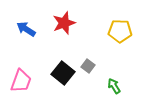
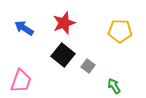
blue arrow: moved 2 px left, 1 px up
black square: moved 18 px up
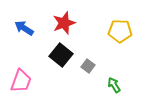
black square: moved 2 px left
green arrow: moved 1 px up
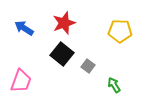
black square: moved 1 px right, 1 px up
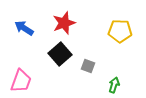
black square: moved 2 px left; rotated 10 degrees clockwise
gray square: rotated 16 degrees counterclockwise
green arrow: rotated 49 degrees clockwise
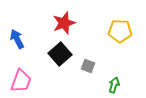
blue arrow: moved 7 px left, 11 px down; rotated 30 degrees clockwise
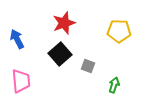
yellow pentagon: moved 1 px left
pink trapezoid: rotated 25 degrees counterclockwise
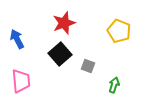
yellow pentagon: rotated 20 degrees clockwise
